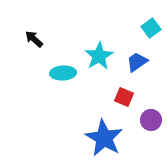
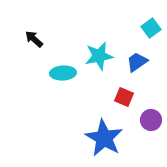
cyan star: rotated 20 degrees clockwise
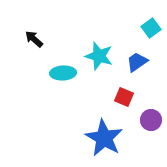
cyan star: rotated 28 degrees clockwise
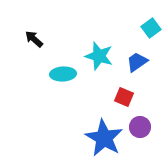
cyan ellipse: moved 1 px down
purple circle: moved 11 px left, 7 px down
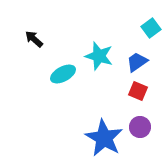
cyan ellipse: rotated 25 degrees counterclockwise
red square: moved 14 px right, 6 px up
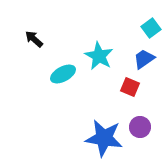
cyan star: rotated 12 degrees clockwise
blue trapezoid: moved 7 px right, 3 px up
red square: moved 8 px left, 4 px up
blue star: rotated 21 degrees counterclockwise
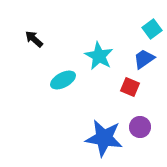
cyan square: moved 1 px right, 1 px down
cyan ellipse: moved 6 px down
